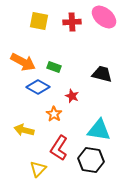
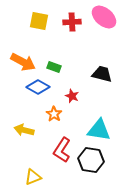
red L-shape: moved 3 px right, 2 px down
yellow triangle: moved 5 px left, 8 px down; rotated 24 degrees clockwise
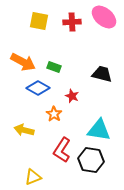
blue diamond: moved 1 px down
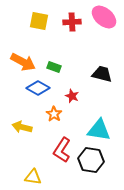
yellow arrow: moved 2 px left, 3 px up
yellow triangle: rotated 30 degrees clockwise
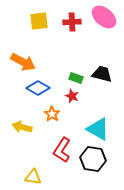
yellow square: rotated 18 degrees counterclockwise
green rectangle: moved 22 px right, 11 px down
orange star: moved 2 px left
cyan triangle: moved 1 px left, 1 px up; rotated 20 degrees clockwise
black hexagon: moved 2 px right, 1 px up
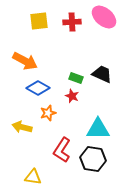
orange arrow: moved 2 px right, 1 px up
black trapezoid: rotated 10 degrees clockwise
orange star: moved 4 px left, 1 px up; rotated 21 degrees clockwise
cyan triangle: rotated 30 degrees counterclockwise
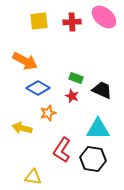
black trapezoid: moved 16 px down
yellow arrow: moved 1 px down
